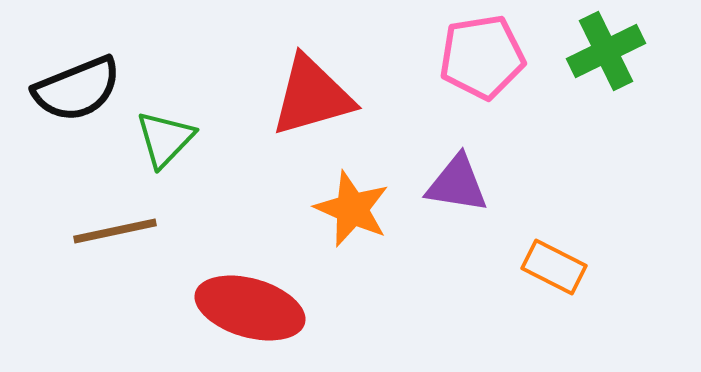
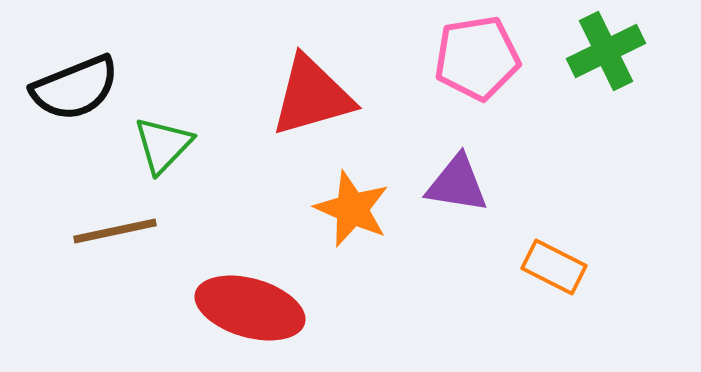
pink pentagon: moved 5 px left, 1 px down
black semicircle: moved 2 px left, 1 px up
green triangle: moved 2 px left, 6 px down
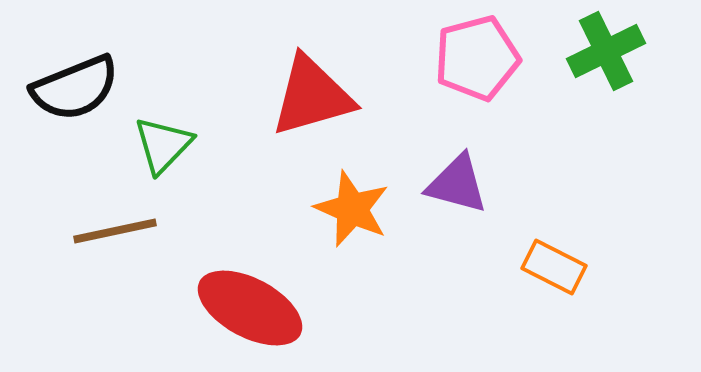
pink pentagon: rotated 6 degrees counterclockwise
purple triangle: rotated 6 degrees clockwise
red ellipse: rotated 12 degrees clockwise
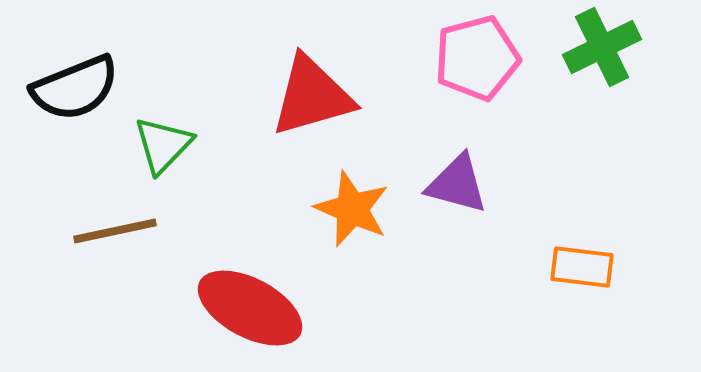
green cross: moved 4 px left, 4 px up
orange rectangle: moved 28 px right; rotated 20 degrees counterclockwise
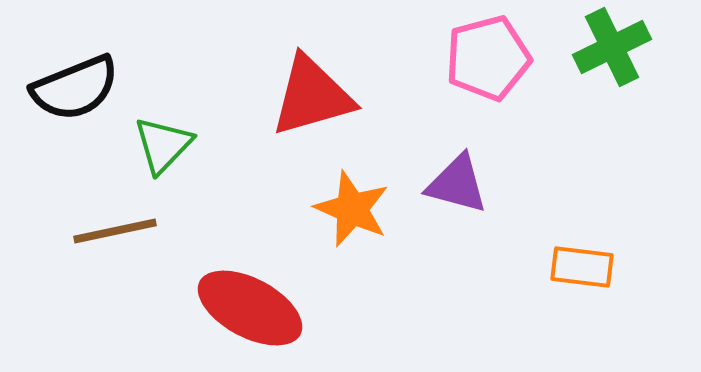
green cross: moved 10 px right
pink pentagon: moved 11 px right
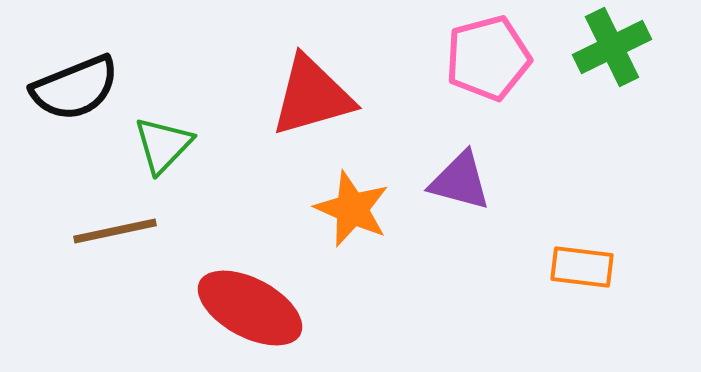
purple triangle: moved 3 px right, 3 px up
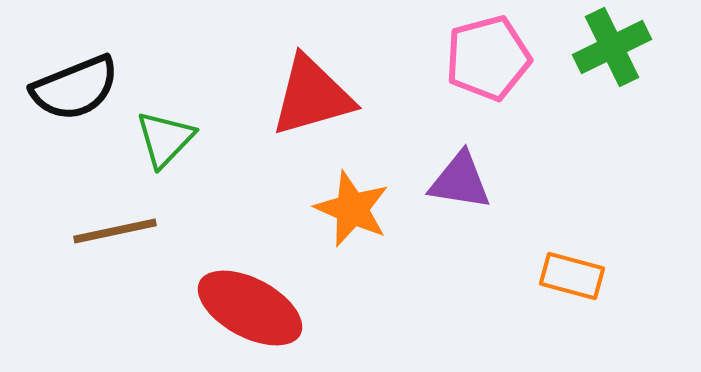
green triangle: moved 2 px right, 6 px up
purple triangle: rotated 6 degrees counterclockwise
orange rectangle: moved 10 px left, 9 px down; rotated 8 degrees clockwise
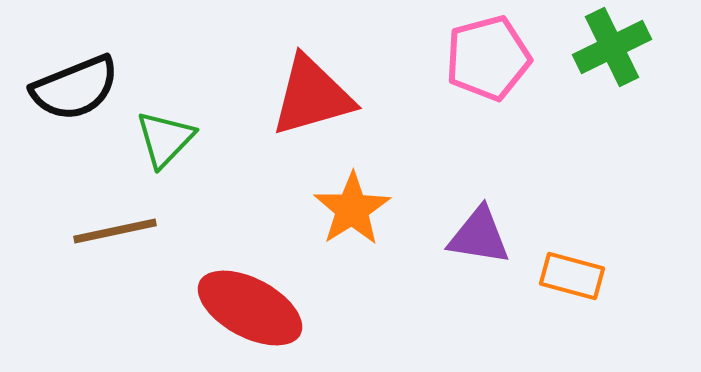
purple triangle: moved 19 px right, 55 px down
orange star: rotated 16 degrees clockwise
